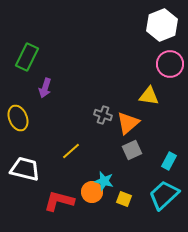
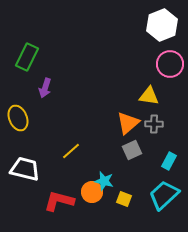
gray cross: moved 51 px right, 9 px down; rotated 18 degrees counterclockwise
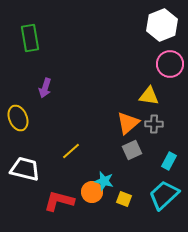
green rectangle: moved 3 px right, 19 px up; rotated 36 degrees counterclockwise
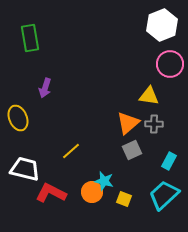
red L-shape: moved 8 px left, 8 px up; rotated 12 degrees clockwise
